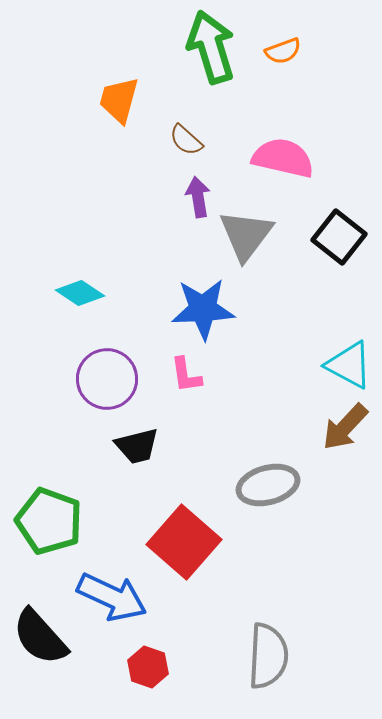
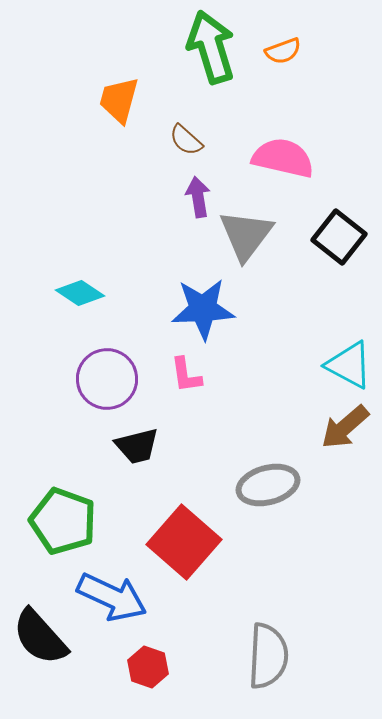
brown arrow: rotated 6 degrees clockwise
green pentagon: moved 14 px right
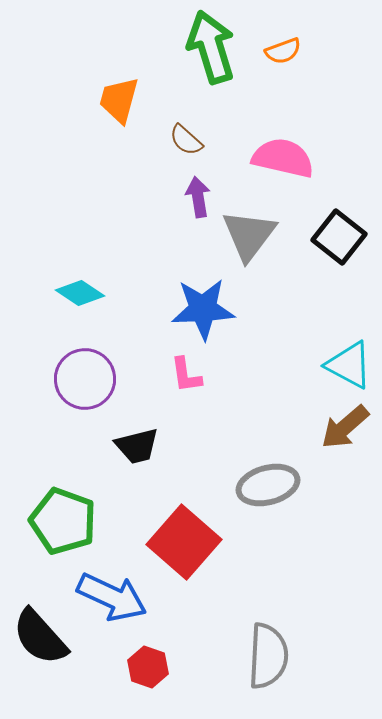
gray triangle: moved 3 px right
purple circle: moved 22 px left
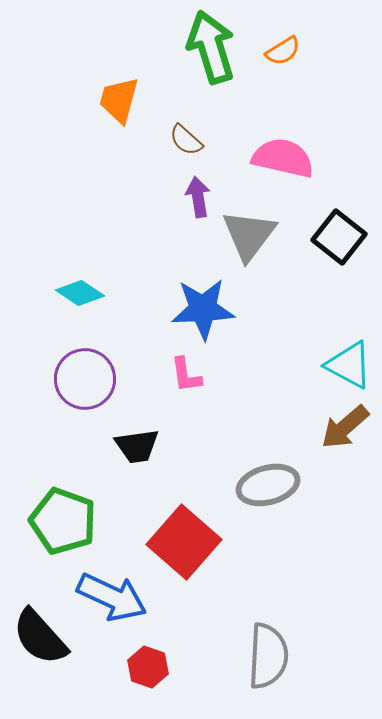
orange semicircle: rotated 12 degrees counterclockwise
black trapezoid: rotated 6 degrees clockwise
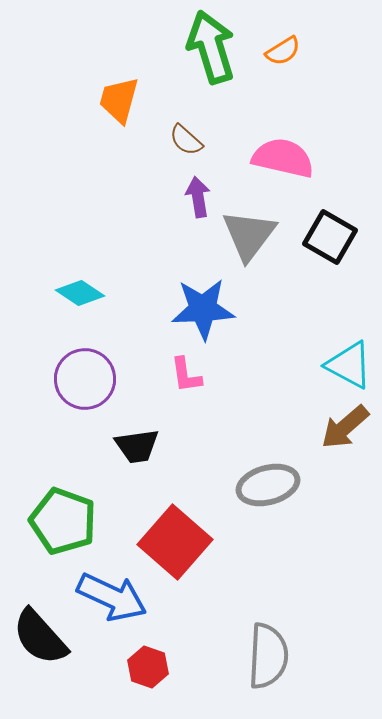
black square: moved 9 px left; rotated 8 degrees counterclockwise
red square: moved 9 px left
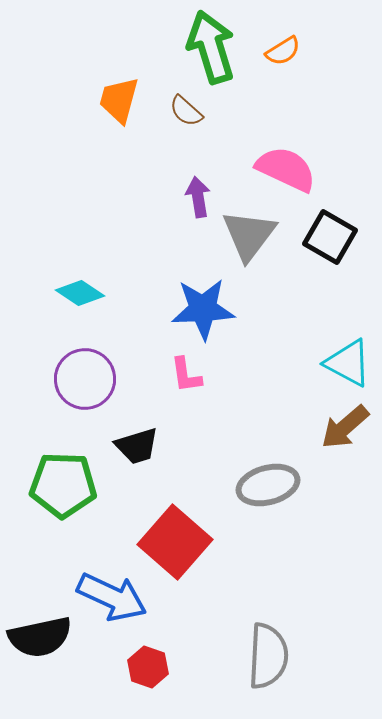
brown semicircle: moved 29 px up
pink semicircle: moved 3 px right, 11 px down; rotated 12 degrees clockwise
cyan triangle: moved 1 px left, 2 px up
black trapezoid: rotated 9 degrees counterclockwise
green pentagon: moved 36 px up; rotated 18 degrees counterclockwise
black semicircle: rotated 60 degrees counterclockwise
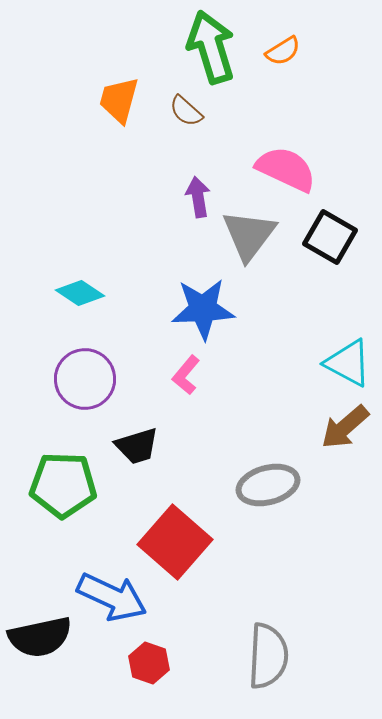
pink L-shape: rotated 48 degrees clockwise
red hexagon: moved 1 px right, 4 px up
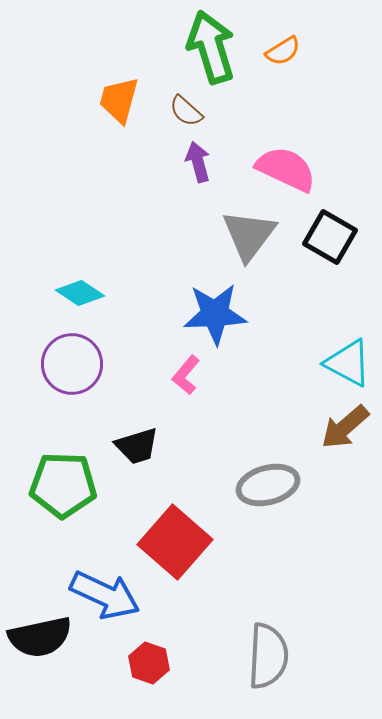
purple arrow: moved 35 px up; rotated 6 degrees counterclockwise
blue star: moved 12 px right, 5 px down
purple circle: moved 13 px left, 15 px up
blue arrow: moved 7 px left, 2 px up
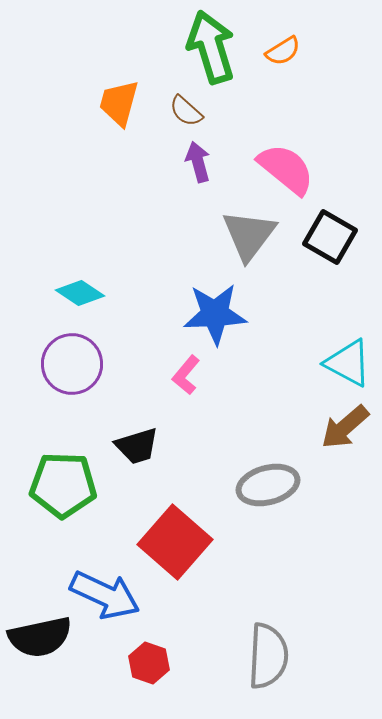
orange trapezoid: moved 3 px down
pink semicircle: rotated 14 degrees clockwise
